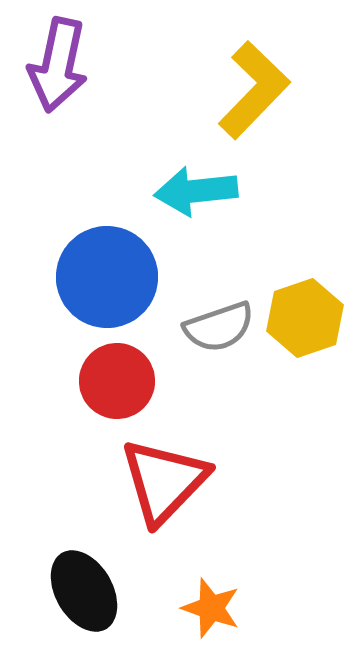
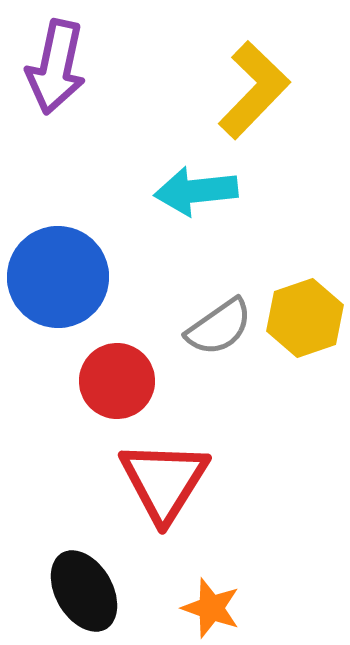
purple arrow: moved 2 px left, 2 px down
blue circle: moved 49 px left
gray semicircle: rotated 16 degrees counterclockwise
red triangle: rotated 12 degrees counterclockwise
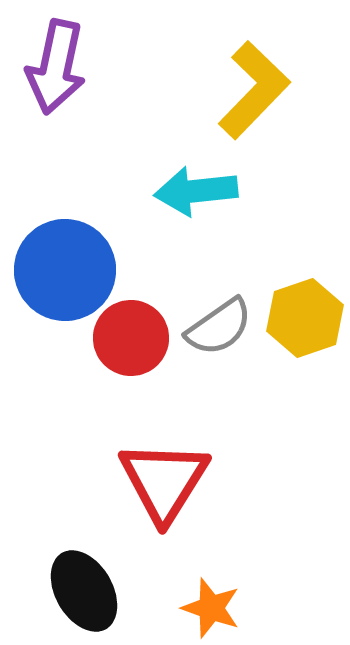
blue circle: moved 7 px right, 7 px up
red circle: moved 14 px right, 43 px up
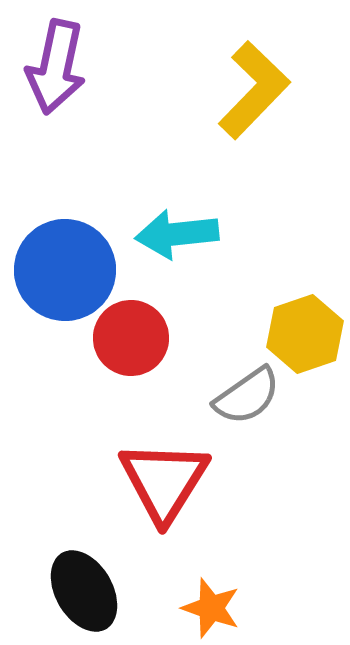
cyan arrow: moved 19 px left, 43 px down
yellow hexagon: moved 16 px down
gray semicircle: moved 28 px right, 69 px down
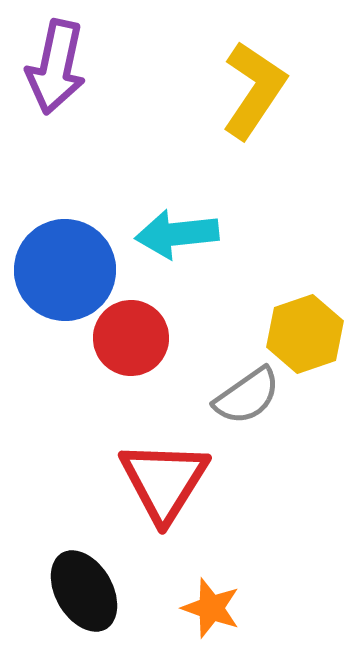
yellow L-shape: rotated 10 degrees counterclockwise
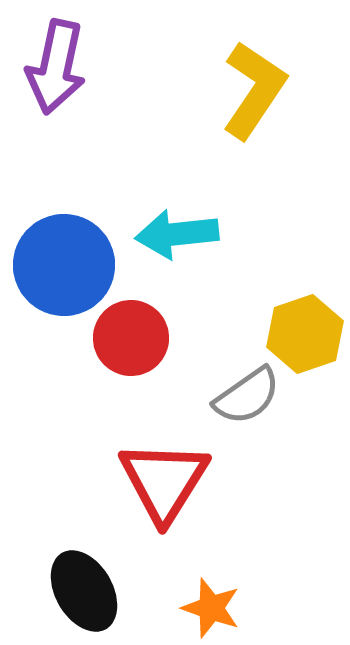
blue circle: moved 1 px left, 5 px up
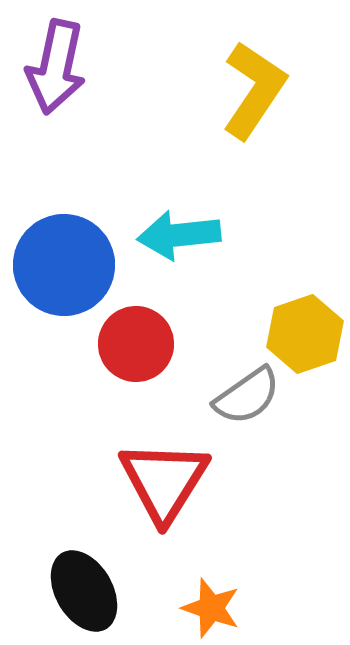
cyan arrow: moved 2 px right, 1 px down
red circle: moved 5 px right, 6 px down
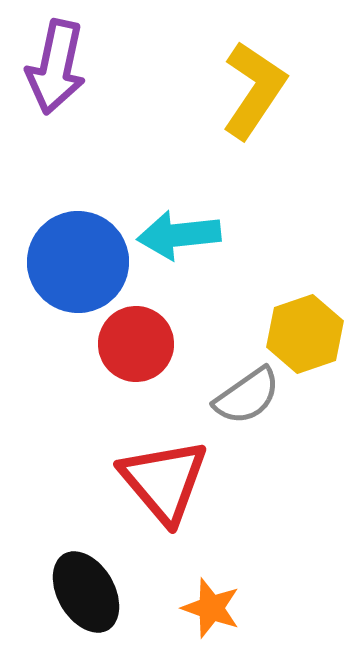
blue circle: moved 14 px right, 3 px up
red triangle: rotated 12 degrees counterclockwise
black ellipse: moved 2 px right, 1 px down
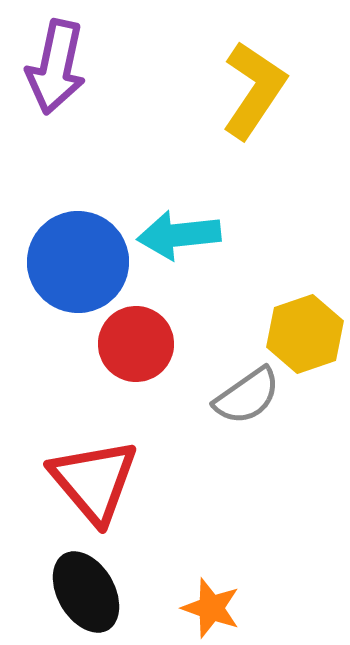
red triangle: moved 70 px left
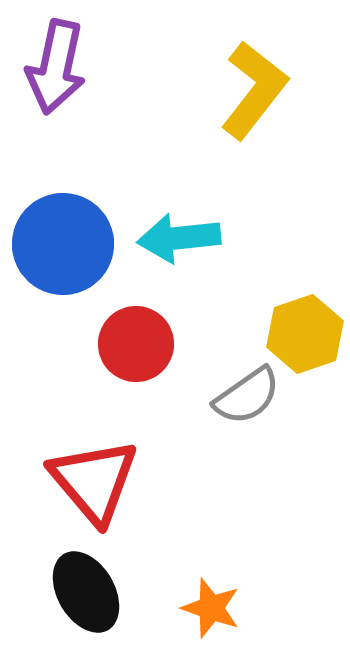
yellow L-shape: rotated 4 degrees clockwise
cyan arrow: moved 3 px down
blue circle: moved 15 px left, 18 px up
